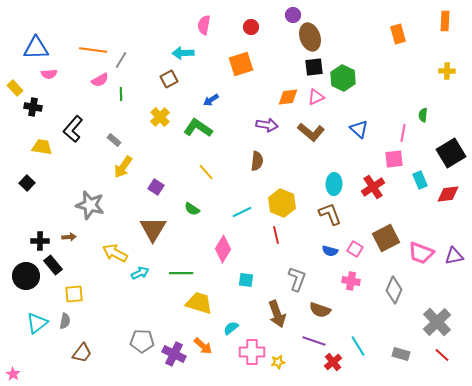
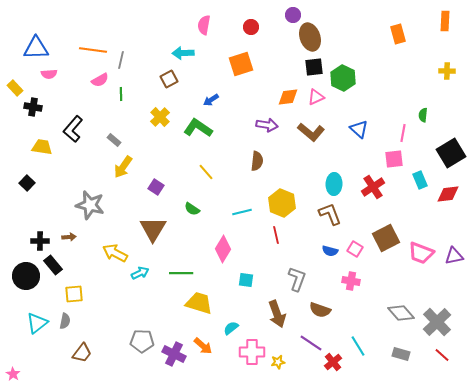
gray line at (121, 60): rotated 18 degrees counterclockwise
cyan line at (242, 212): rotated 12 degrees clockwise
gray diamond at (394, 290): moved 7 px right, 23 px down; rotated 64 degrees counterclockwise
purple line at (314, 341): moved 3 px left, 2 px down; rotated 15 degrees clockwise
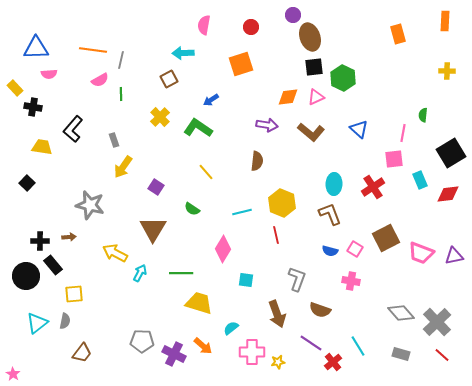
gray rectangle at (114, 140): rotated 32 degrees clockwise
cyan arrow at (140, 273): rotated 36 degrees counterclockwise
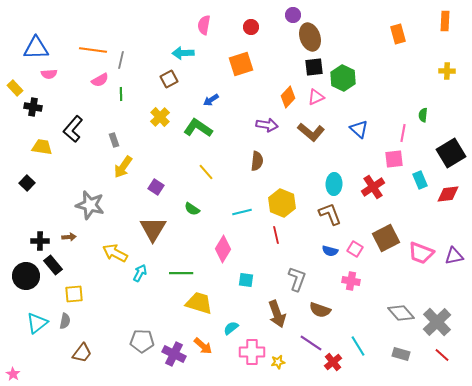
orange diamond at (288, 97): rotated 40 degrees counterclockwise
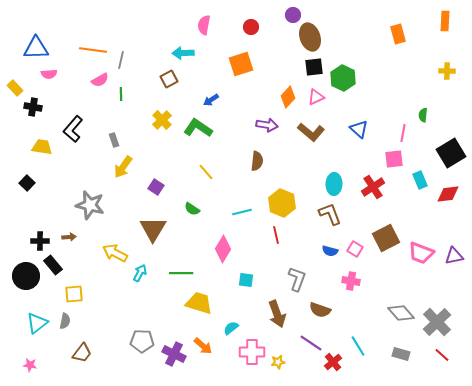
yellow cross at (160, 117): moved 2 px right, 3 px down
pink star at (13, 374): moved 17 px right, 9 px up; rotated 24 degrees counterclockwise
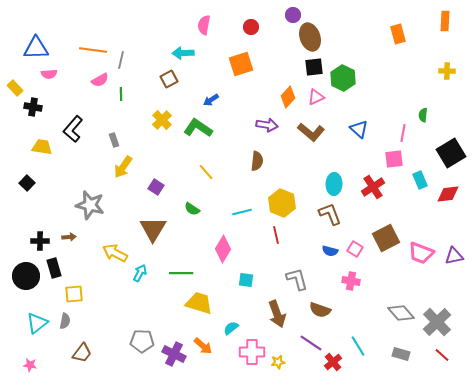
black rectangle at (53, 265): moved 1 px right, 3 px down; rotated 24 degrees clockwise
gray L-shape at (297, 279): rotated 35 degrees counterclockwise
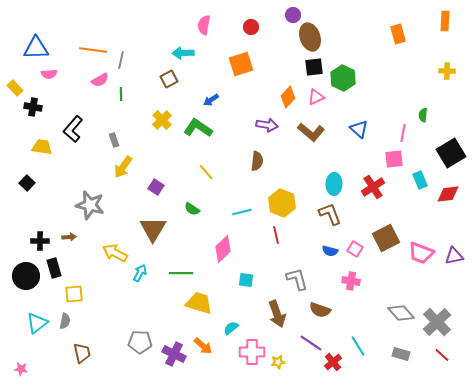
pink diamond at (223, 249): rotated 16 degrees clockwise
gray pentagon at (142, 341): moved 2 px left, 1 px down
brown trapezoid at (82, 353): rotated 50 degrees counterclockwise
pink star at (30, 365): moved 9 px left, 4 px down
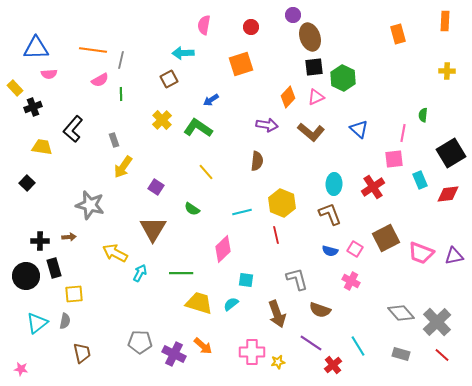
black cross at (33, 107): rotated 30 degrees counterclockwise
pink cross at (351, 281): rotated 18 degrees clockwise
cyan semicircle at (231, 328): moved 24 px up
red cross at (333, 362): moved 3 px down
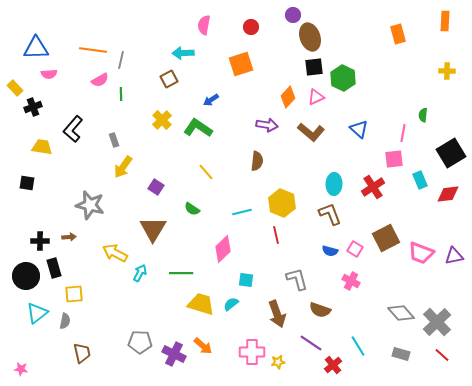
black square at (27, 183): rotated 35 degrees counterclockwise
yellow trapezoid at (199, 303): moved 2 px right, 1 px down
cyan triangle at (37, 323): moved 10 px up
